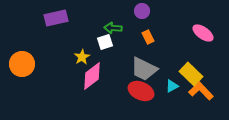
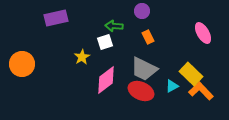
green arrow: moved 1 px right, 2 px up
pink ellipse: rotated 25 degrees clockwise
pink diamond: moved 14 px right, 4 px down
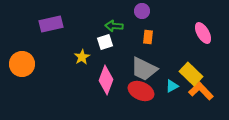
purple rectangle: moved 5 px left, 6 px down
orange rectangle: rotated 32 degrees clockwise
pink diamond: rotated 32 degrees counterclockwise
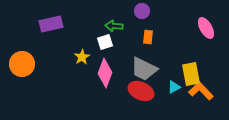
pink ellipse: moved 3 px right, 5 px up
yellow rectangle: rotated 35 degrees clockwise
pink diamond: moved 1 px left, 7 px up
cyan triangle: moved 2 px right, 1 px down
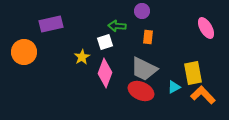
green arrow: moved 3 px right
orange circle: moved 2 px right, 12 px up
yellow rectangle: moved 2 px right, 1 px up
orange L-shape: moved 2 px right, 4 px down
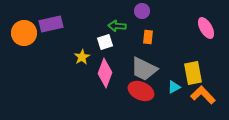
orange circle: moved 19 px up
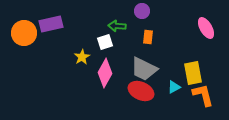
pink diamond: rotated 8 degrees clockwise
orange L-shape: rotated 30 degrees clockwise
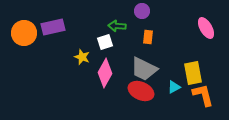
purple rectangle: moved 2 px right, 3 px down
yellow star: rotated 21 degrees counterclockwise
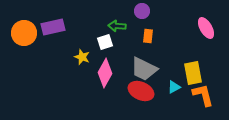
orange rectangle: moved 1 px up
